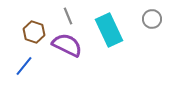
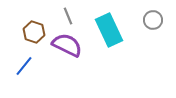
gray circle: moved 1 px right, 1 px down
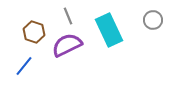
purple semicircle: rotated 52 degrees counterclockwise
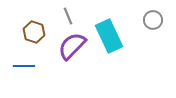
cyan rectangle: moved 6 px down
purple semicircle: moved 5 px right, 1 px down; rotated 20 degrees counterclockwise
blue line: rotated 50 degrees clockwise
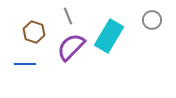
gray circle: moved 1 px left
cyan rectangle: rotated 56 degrees clockwise
purple semicircle: moved 1 px left, 1 px down
blue line: moved 1 px right, 2 px up
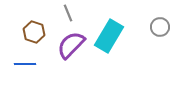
gray line: moved 3 px up
gray circle: moved 8 px right, 7 px down
purple semicircle: moved 2 px up
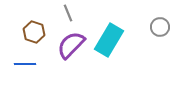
cyan rectangle: moved 4 px down
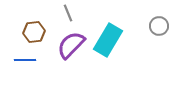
gray circle: moved 1 px left, 1 px up
brown hexagon: rotated 25 degrees counterclockwise
cyan rectangle: moved 1 px left
blue line: moved 4 px up
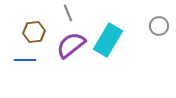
purple semicircle: rotated 8 degrees clockwise
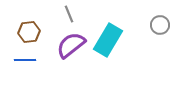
gray line: moved 1 px right, 1 px down
gray circle: moved 1 px right, 1 px up
brown hexagon: moved 5 px left
